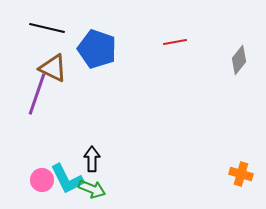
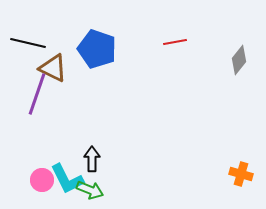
black line: moved 19 px left, 15 px down
green arrow: moved 2 px left, 1 px down
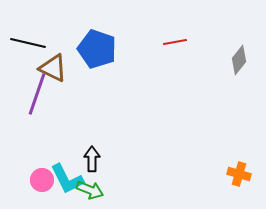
orange cross: moved 2 px left
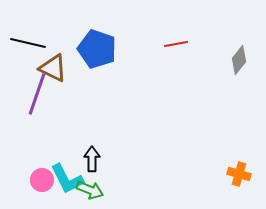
red line: moved 1 px right, 2 px down
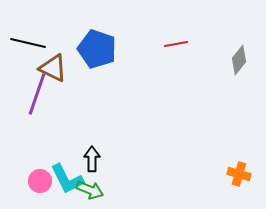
pink circle: moved 2 px left, 1 px down
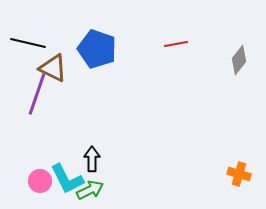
green arrow: rotated 48 degrees counterclockwise
